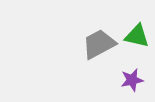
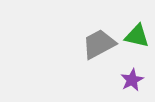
purple star: rotated 15 degrees counterclockwise
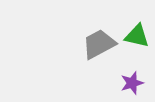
purple star: moved 3 px down; rotated 10 degrees clockwise
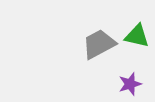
purple star: moved 2 px left, 1 px down
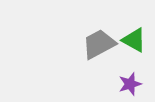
green triangle: moved 3 px left, 4 px down; rotated 16 degrees clockwise
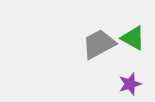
green triangle: moved 1 px left, 2 px up
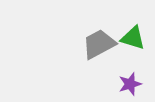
green triangle: rotated 12 degrees counterclockwise
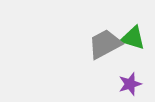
gray trapezoid: moved 6 px right
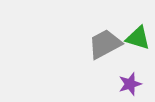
green triangle: moved 5 px right
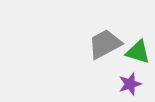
green triangle: moved 14 px down
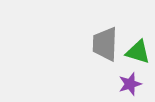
gray trapezoid: rotated 60 degrees counterclockwise
